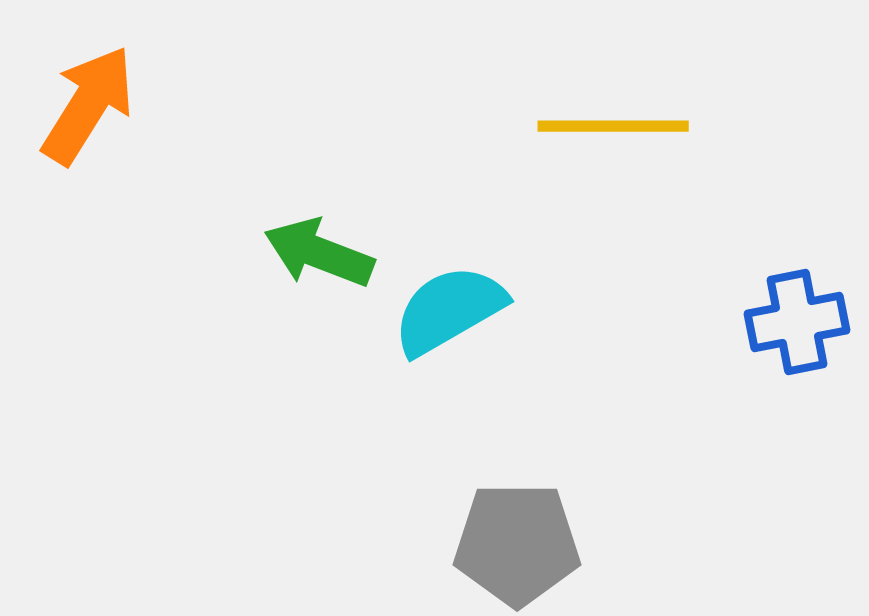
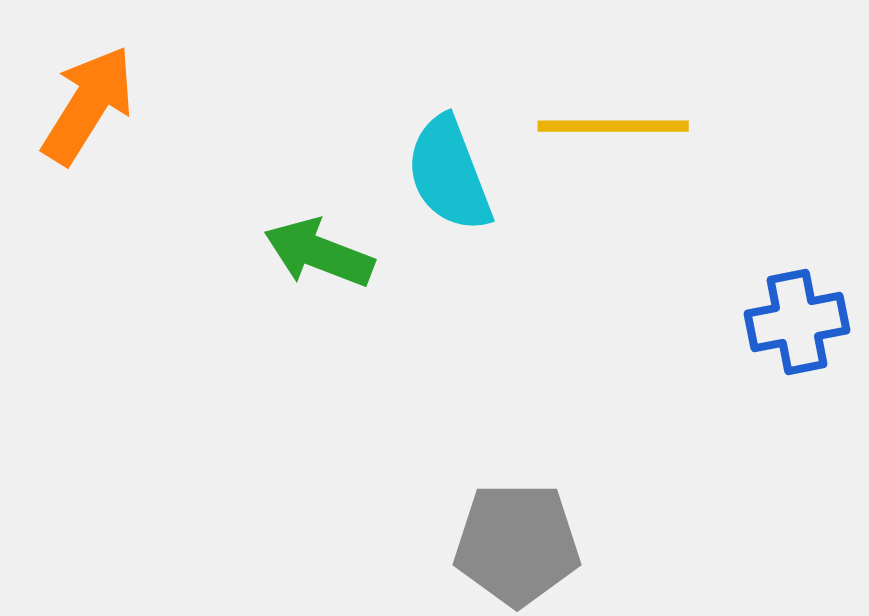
cyan semicircle: moved 136 px up; rotated 81 degrees counterclockwise
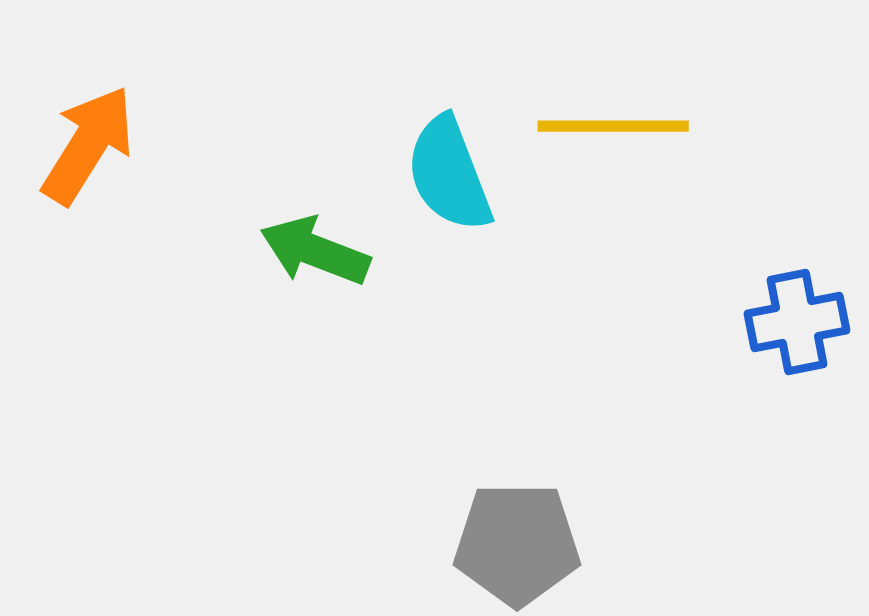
orange arrow: moved 40 px down
green arrow: moved 4 px left, 2 px up
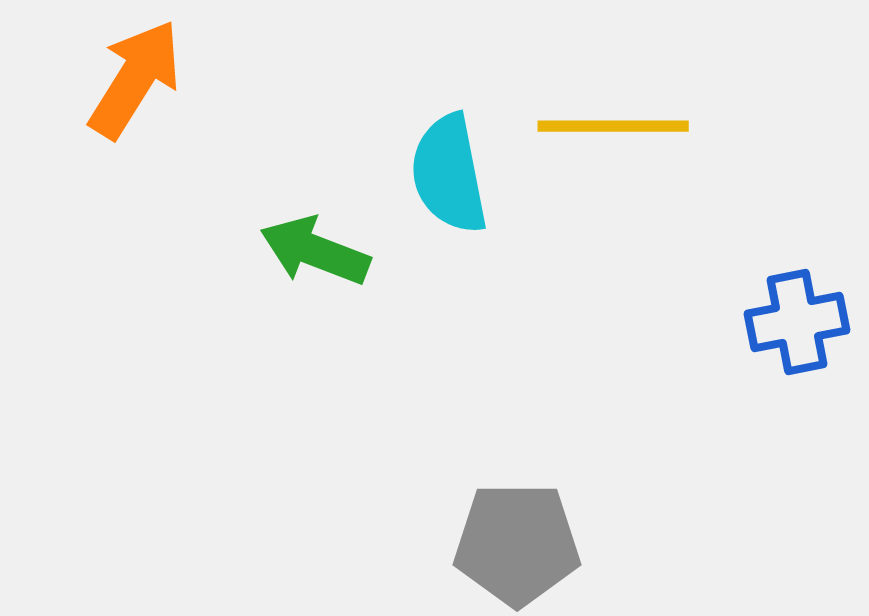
orange arrow: moved 47 px right, 66 px up
cyan semicircle: rotated 10 degrees clockwise
